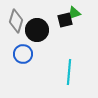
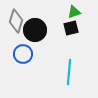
green triangle: moved 1 px up
black square: moved 6 px right, 8 px down
black circle: moved 2 px left
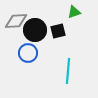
gray diamond: rotated 70 degrees clockwise
black square: moved 13 px left, 3 px down
blue circle: moved 5 px right, 1 px up
cyan line: moved 1 px left, 1 px up
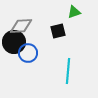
gray diamond: moved 5 px right, 5 px down
black circle: moved 21 px left, 12 px down
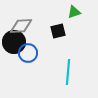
cyan line: moved 1 px down
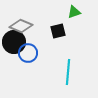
gray diamond: rotated 25 degrees clockwise
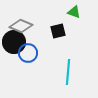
green triangle: rotated 40 degrees clockwise
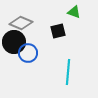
gray diamond: moved 3 px up
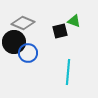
green triangle: moved 9 px down
gray diamond: moved 2 px right
black square: moved 2 px right
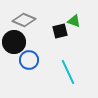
gray diamond: moved 1 px right, 3 px up
blue circle: moved 1 px right, 7 px down
cyan line: rotated 30 degrees counterclockwise
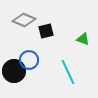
green triangle: moved 9 px right, 18 px down
black square: moved 14 px left
black circle: moved 29 px down
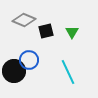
green triangle: moved 11 px left, 7 px up; rotated 40 degrees clockwise
